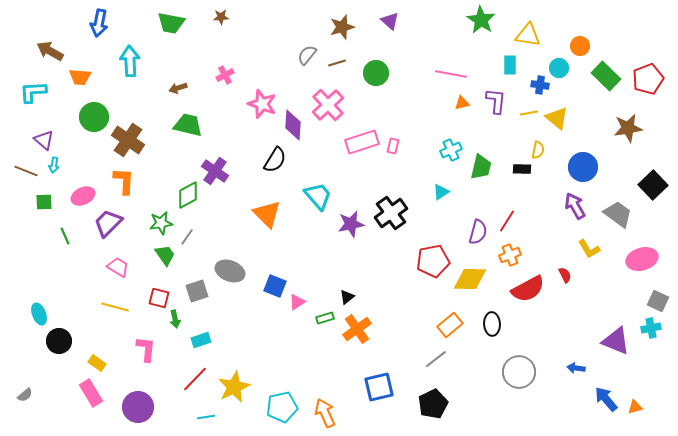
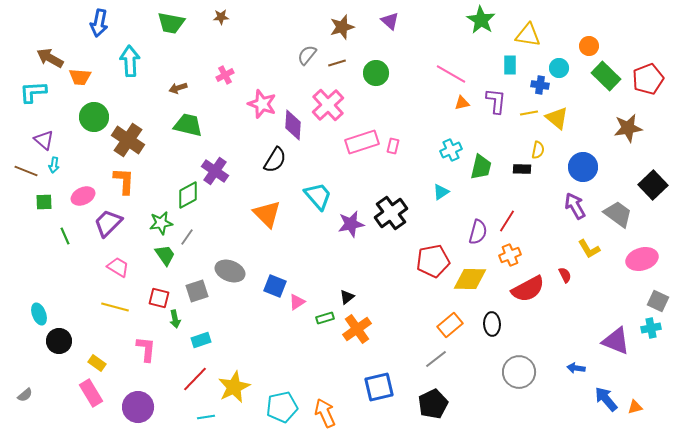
orange circle at (580, 46): moved 9 px right
brown arrow at (50, 51): moved 7 px down
pink line at (451, 74): rotated 20 degrees clockwise
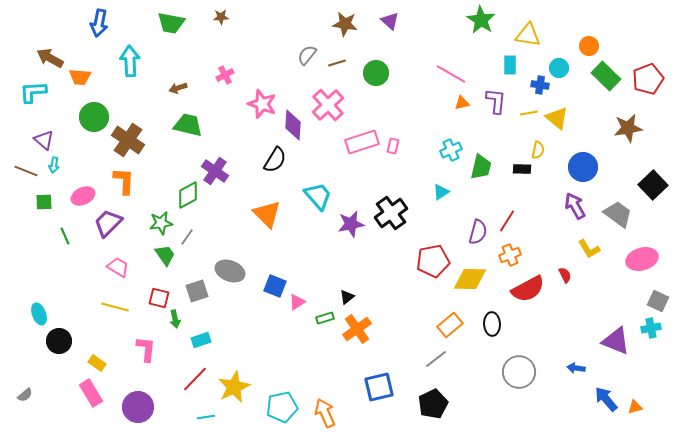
brown star at (342, 27): moved 3 px right, 3 px up; rotated 25 degrees clockwise
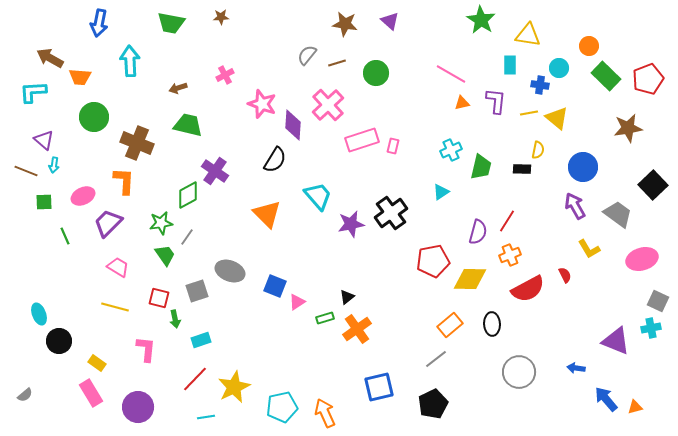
brown cross at (128, 140): moved 9 px right, 3 px down; rotated 12 degrees counterclockwise
pink rectangle at (362, 142): moved 2 px up
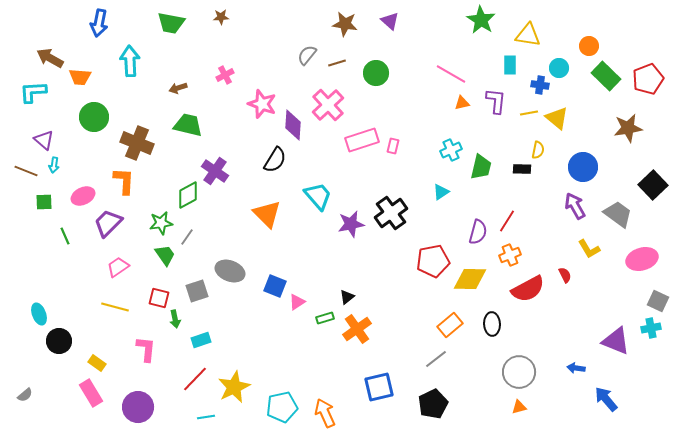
pink trapezoid at (118, 267): rotated 65 degrees counterclockwise
orange triangle at (635, 407): moved 116 px left
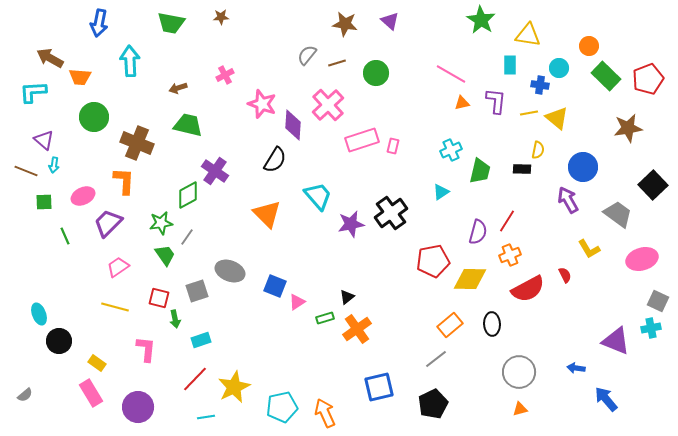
green trapezoid at (481, 167): moved 1 px left, 4 px down
purple arrow at (575, 206): moved 7 px left, 6 px up
orange triangle at (519, 407): moved 1 px right, 2 px down
